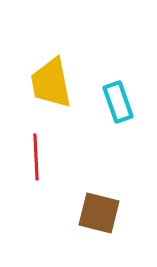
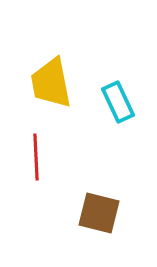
cyan rectangle: rotated 6 degrees counterclockwise
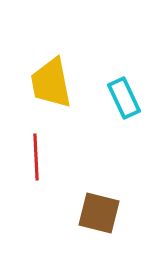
cyan rectangle: moved 6 px right, 4 px up
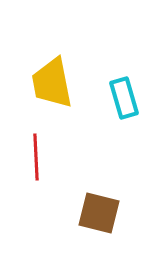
yellow trapezoid: moved 1 px right
cyan rectangle: rotated 9 degrees clockwise
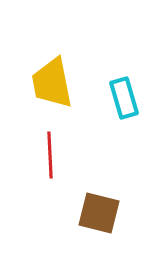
red line: moved 14 px right, 2 px up
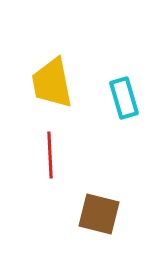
brown square: moved 1 px down
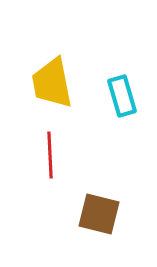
cyan rectangle: moved 2 px left, 2 px up
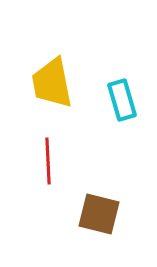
cyan rectangle: moved 4 px down
red line: moved 2 px left, 6 px down
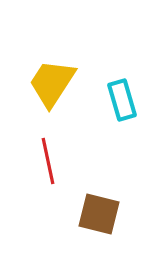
yellow trapezoid: rotated 44 degrees clockwise
red line: rotated 9 degrees counterclockwise
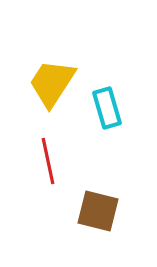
cyan rectangle: moved 15 px left, 8 px down
brown square: moved 1 px left, 3 px up
